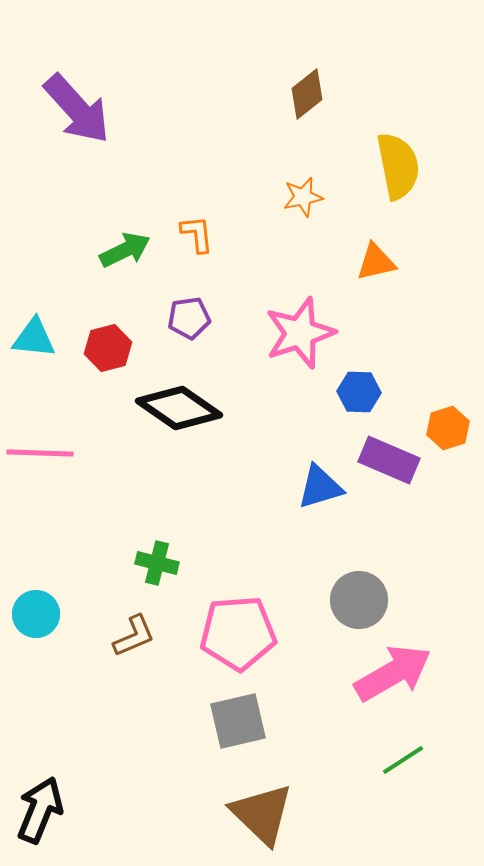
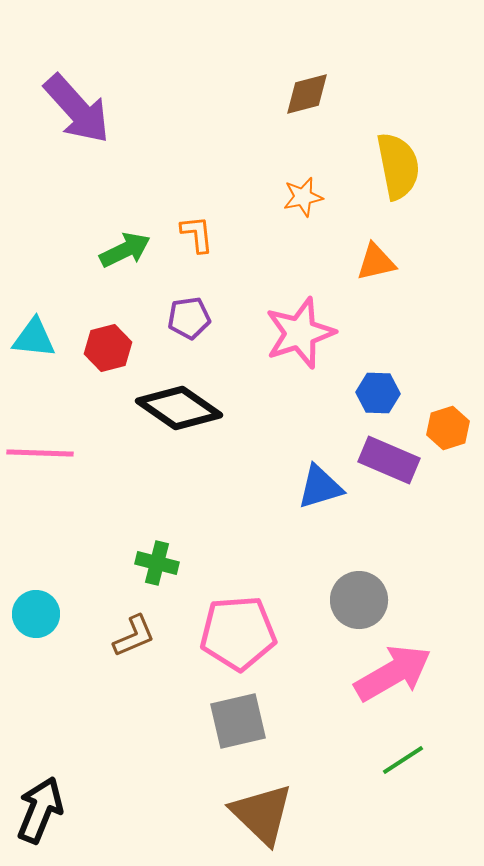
brown diamond: rotated 24 degrees clockwise
blue hexagon: moved 19 px right, 1 px down
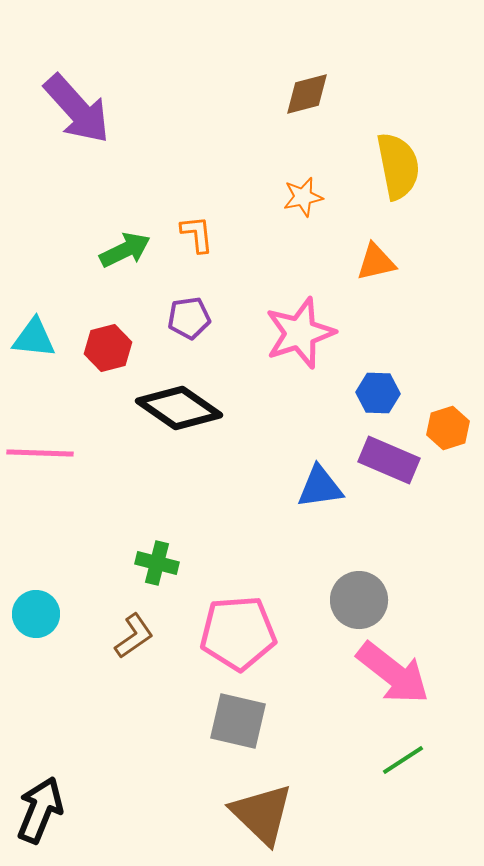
blue triangle: rotated 9 degrees clockwise
brown L-shape: rotated 12 degrees counterclockwise
pink arrow: rotated 68 degrees clockwise
gray square: rotated 26 degrees clockwise
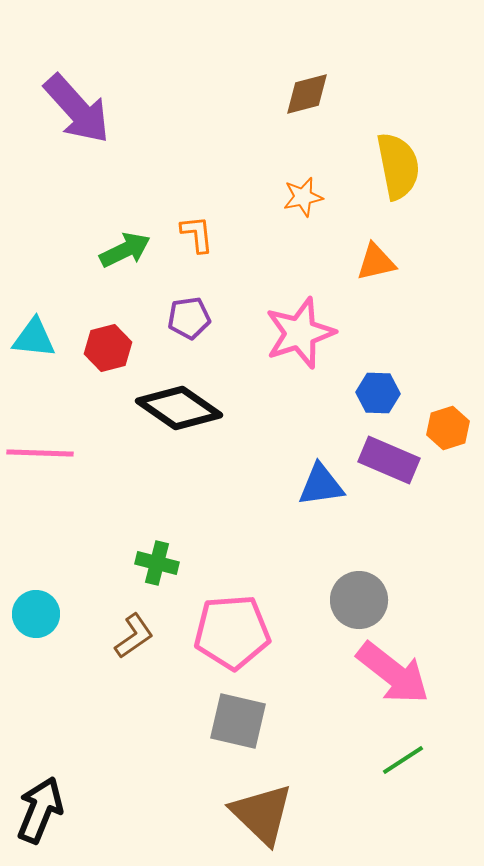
blue triangle: moved 1 px right, 2 px up
pink pentagon: moved 6 px left, 1 px up
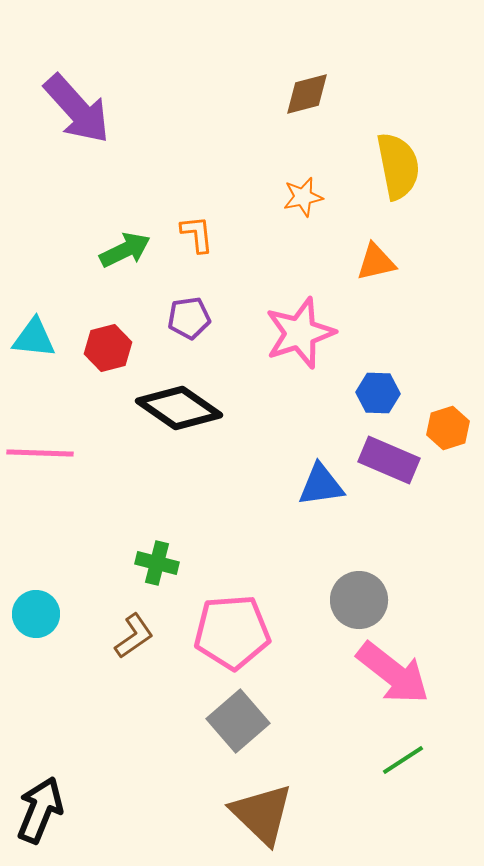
gray square: rotated 36 degrees clockwise
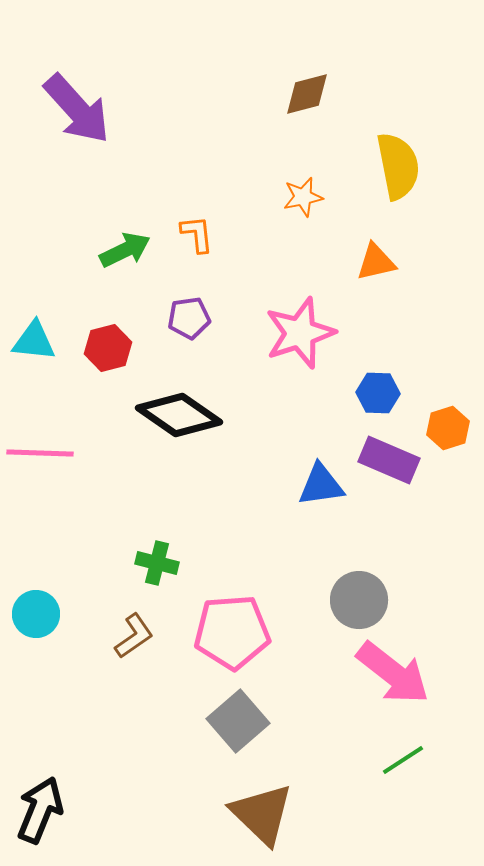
cyan triangle: moved 3 px down
black diamond: moved 7 px down
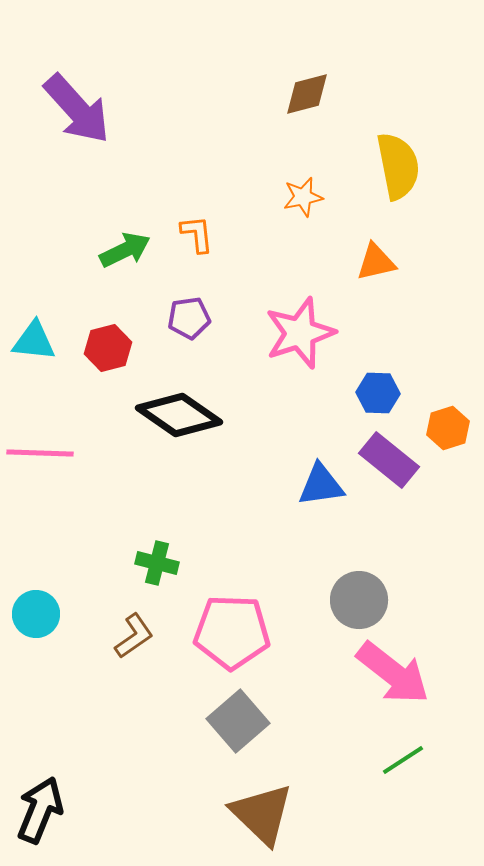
purple rectangle: rotated 16 degrees clockwise
pink pentagon: rotated 6 degrees clockwise
